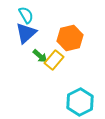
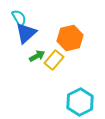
cyan semicircle: moved 7 px left, 3 px down
green arrow: moved 3 px left; rotated 70 degrees counterclockwise
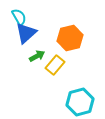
cyan semicircle: moved 1 px up
yellow rectangle: moved 1 px right, 5 px down
cyan hexagon: rotated 12 degrees clockwise
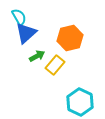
cyan hexagon: rotated 20 degrees counterclockwise
